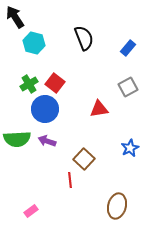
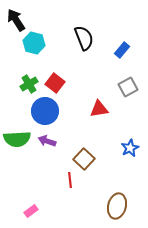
black arrow: moved 1 px right, 3 px down
blue rectangle: moved 6 px left, 2 px down
blue circle: moved 2 px down
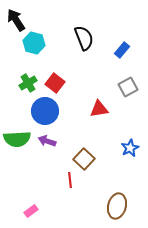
green cross: moved 1 px left, 1 px up
